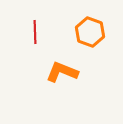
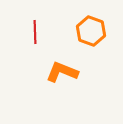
orange hexagon: moved 1 px right, 1 px up
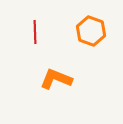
orange L-shape: moved 6 px left, 7 px down
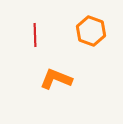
red line: moved 3 px down
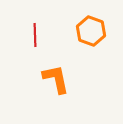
orange L-shape: rotated 56 degrees clockwise
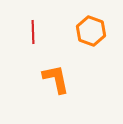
red line: moved 2 px left, 3 px up
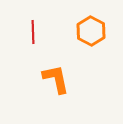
orange hexagon: rotated 8 degrees clockwise
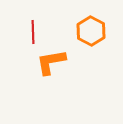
orange L-shape: moved 5 px left, 17 px up; rotated 88 degrees counterclockwise
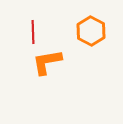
orange L-shape: moved 4 px left
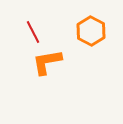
red line: rotated 25 degrees counterclockwise
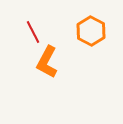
orange L-shape: rotated 52 degrees counterclockwise
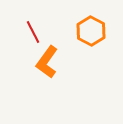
orange L-shape: rotated 8 degrees clockwise
